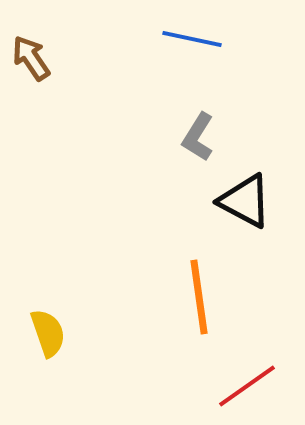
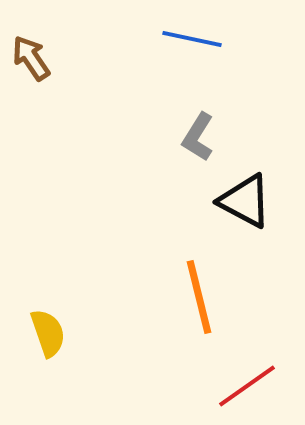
orange line: rotated 6 degrees counterclockwise
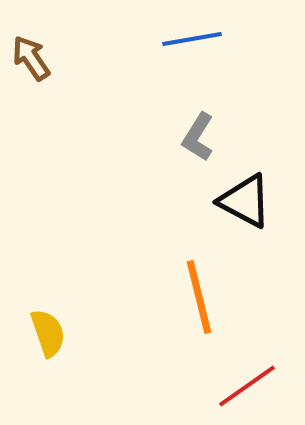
blue line: rotated 22 degrees counterclockwise
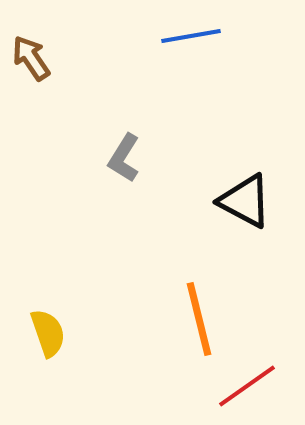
blue line: moved 1 px left, 3 px up
gray L-shape: moved 74 px left, 21 px down
orange line: moved 22 px down
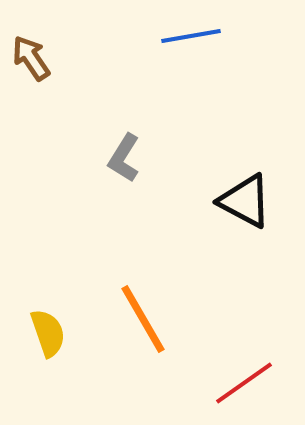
orange line: moved 56 px left; rotated 16 degrees counterclockwise
red line: moved 3 px left, 3 px up
